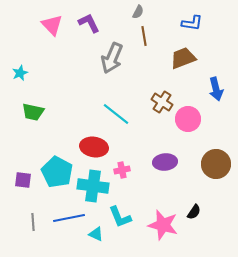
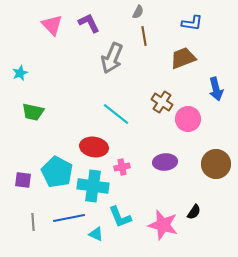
pink cross: moved 3 px up
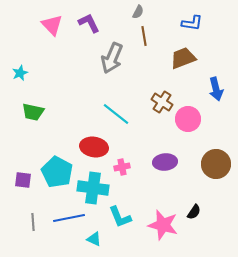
cyan cross: moved 2 px down
cyan triangle: moved 2 px left, 5 px down
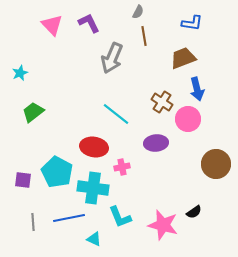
blue arrow: moved 19 px left
green trapezoid: rotated 130 degrees clockwise
purple ellipse: moved 9 px left, 19 px up
black semicircle: rotated 21 degrees clockwise
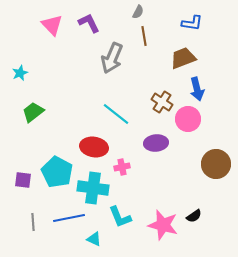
black semicircle: moved 4 px down
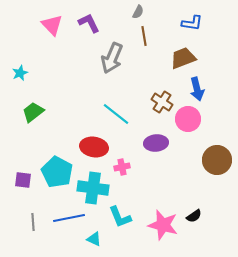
brown circle: moved 1 px right, 4 px up
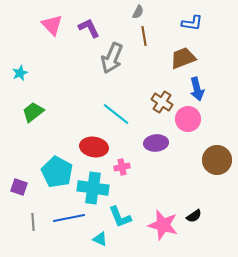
purple L-shape: moved 5 px down
purple square: moved 4 px left, 7 px down; rotated 12 degrees clockwise
cyan triangle: moved 6 px right
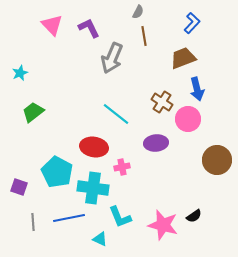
blue L-shape: rotated 55 degrees counterclockwise
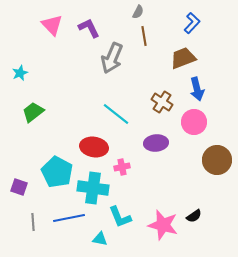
pink circle: moved 6 px right, 3 px down
cyan triangle: rotated 14 degrees counterclockwise
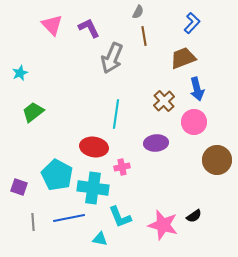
brown cross: moved 2 px right, 1 px up; rotated 15 degrees clockwise
cyan line: rotated 60 degrees clockwise
cyan pentagon: moved 3 px down
